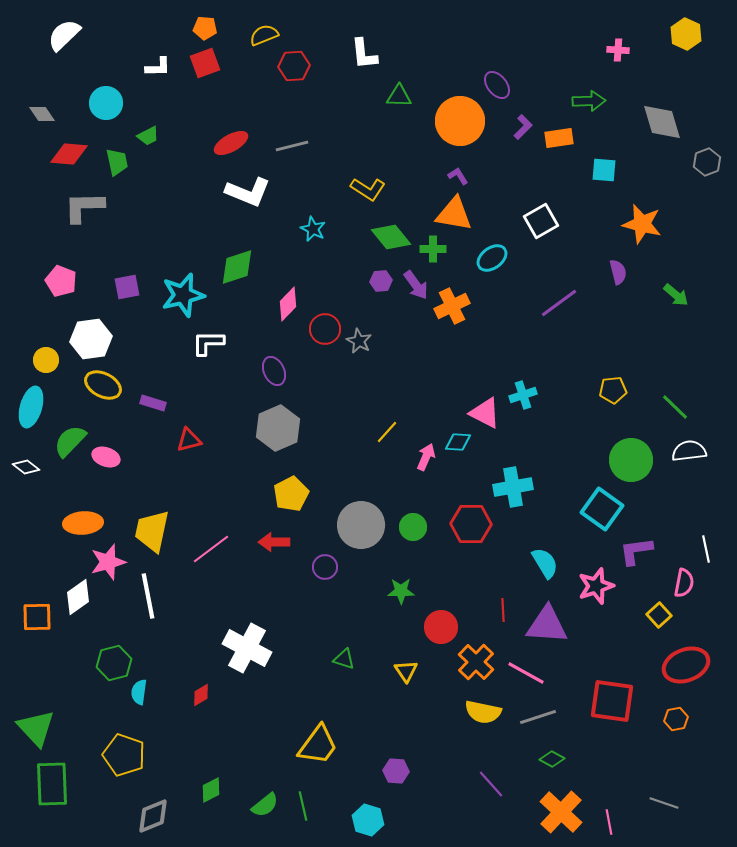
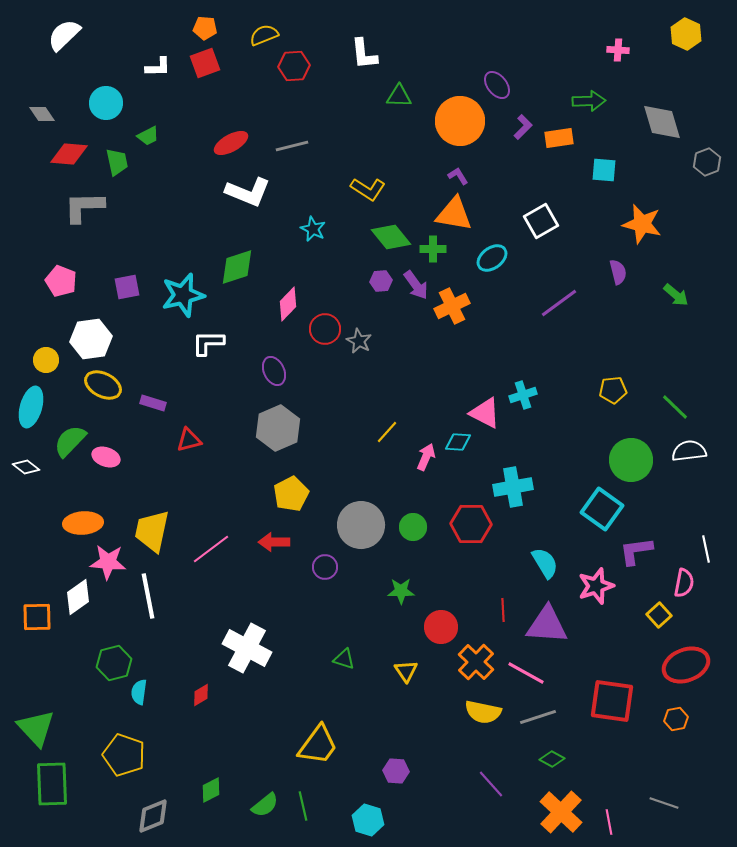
pink star at (108, 562): rotated 21 degrees clockwise
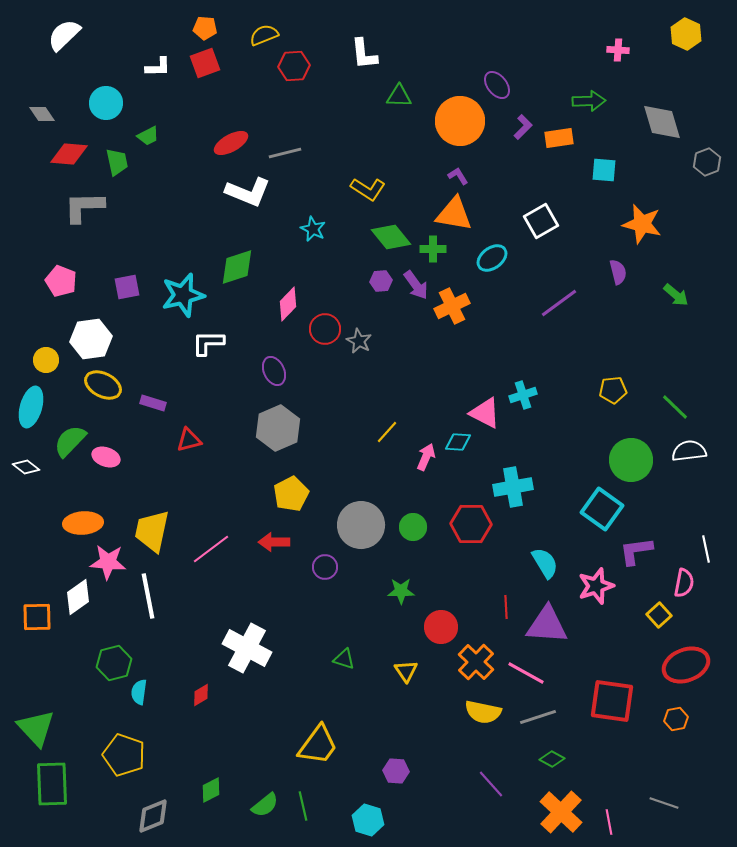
gray line at (292, 146): moved 7 px left, 7 px down
red line at (503, 610): moved 3 px right, 3 px up
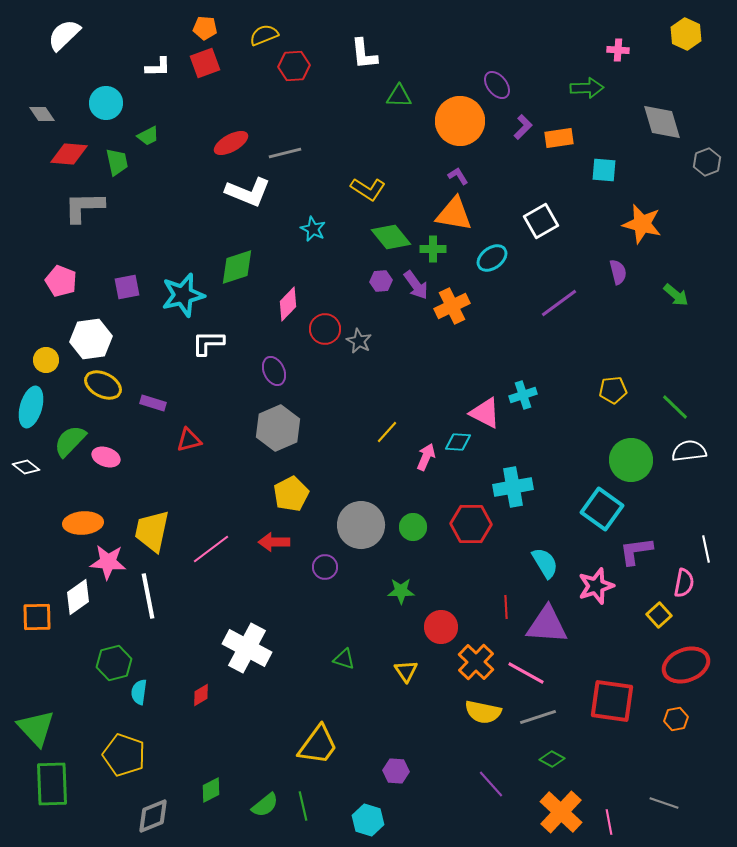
green arrow at (589, 101): moved 2 px left, 13 px up
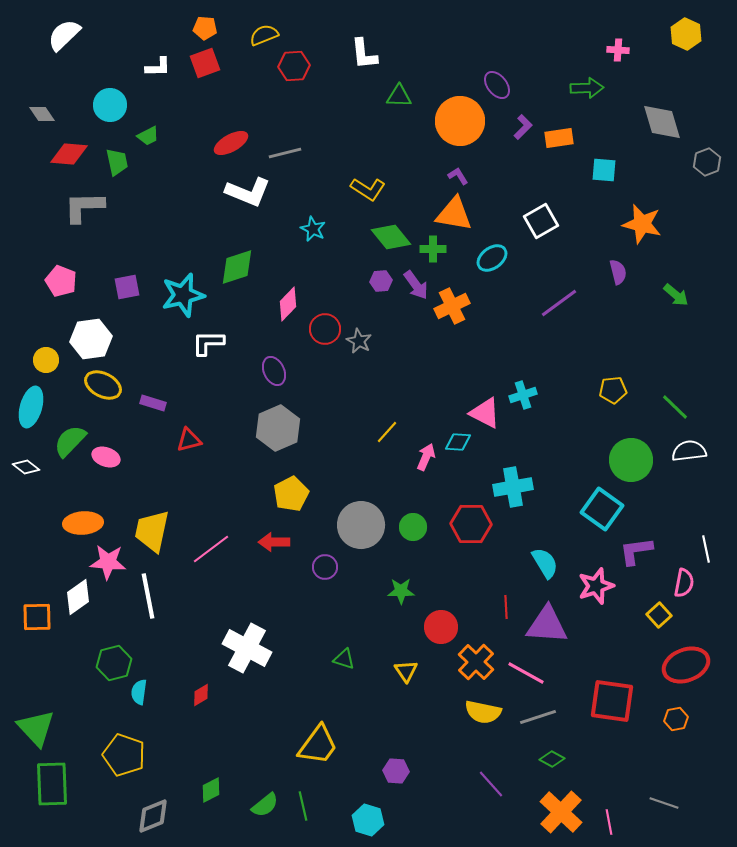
cyan circle at (106, 103): moved 4 px right, 2 px down
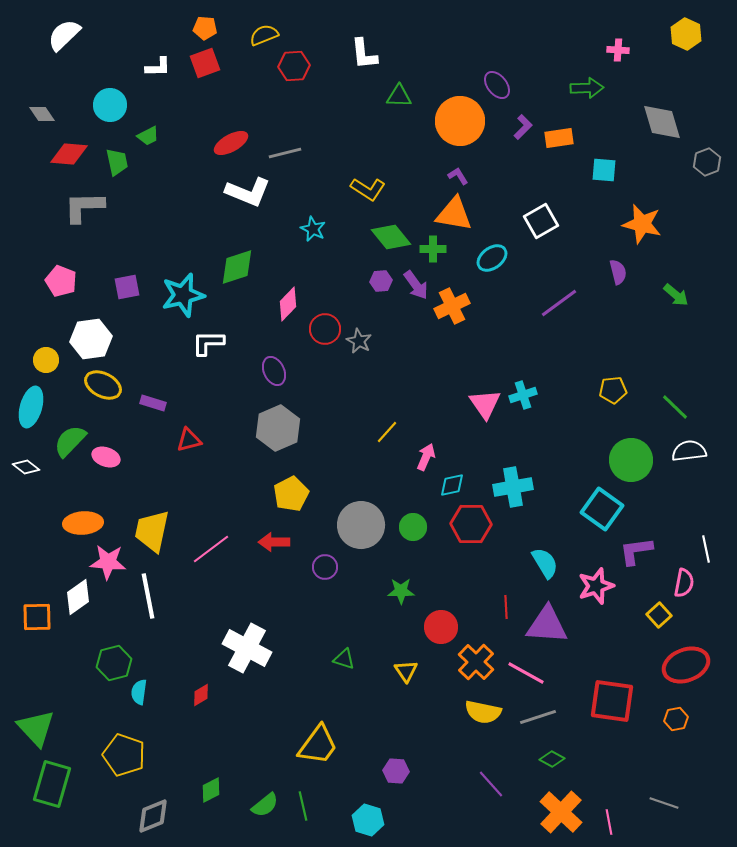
pink triangle at (485, 413): moved 9 px up; rotated 28 degrees clockwise
cyan diamond at (458, 442): moved 6 px left, 43 px down; rotated 16 degrees counterclockwise
green rectangle at (52, 784): rotated 18 degrees clockwise
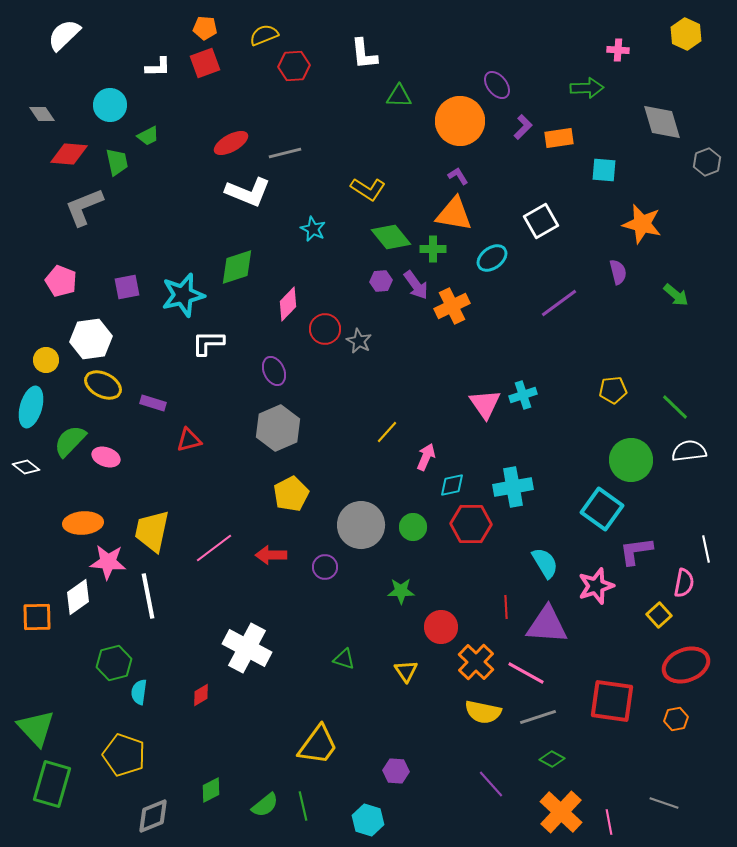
gray L-shape at (84, 207): rotated 21 degrees counterclockwise
red arrow at (274, 542): moved 3 px left, 13 px down
pink line at (211, 549): moved 3 px right, 1 px up
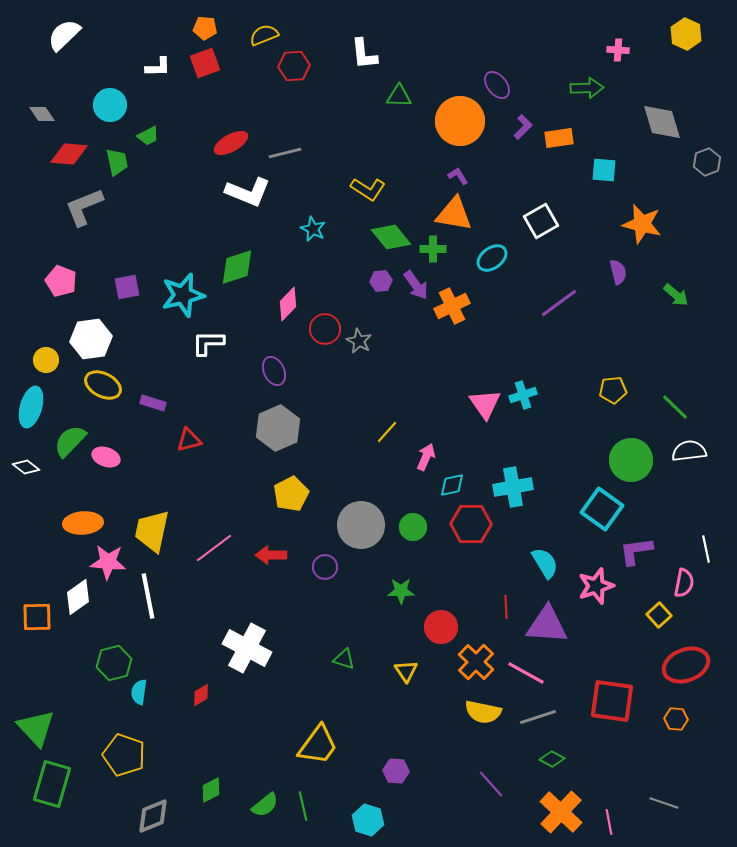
orange hexagon at (676, 719): rotated 15 degrees clockwise
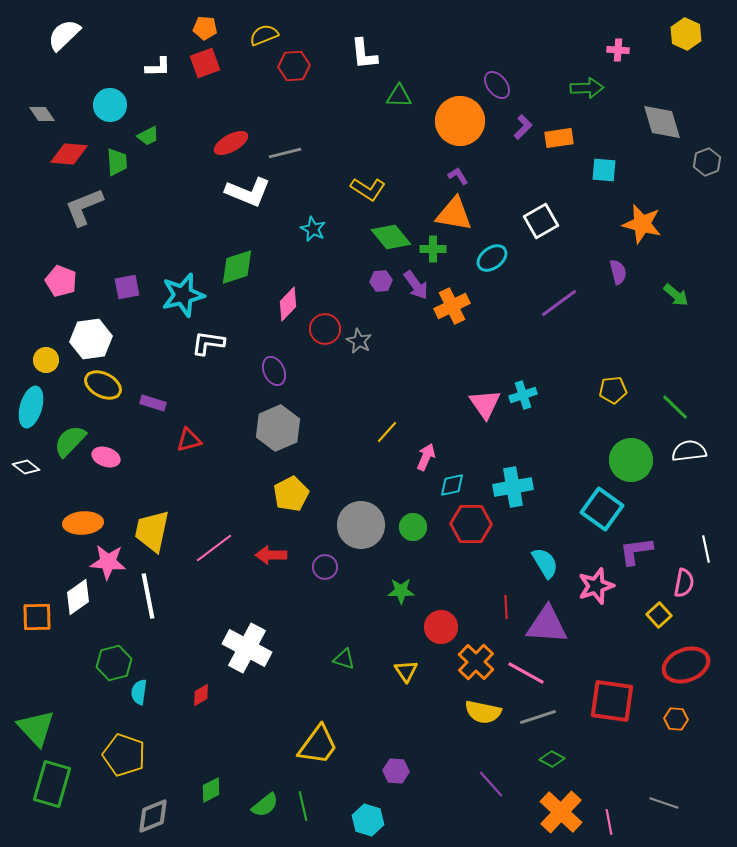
green trapezoid at (117, 162): rotated 8 degrees clockwise
white L-shape at (208, 343): rotated 8 degrees clockwise
